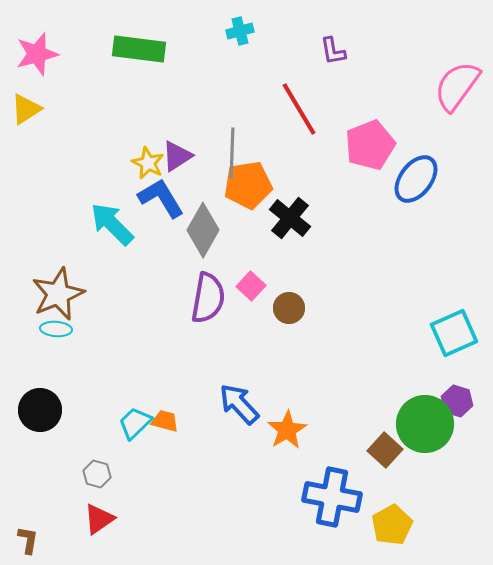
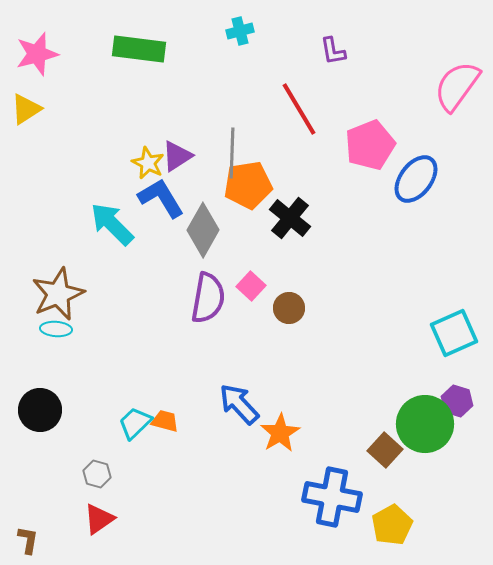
orange star: moved 7 px left, 3 px down
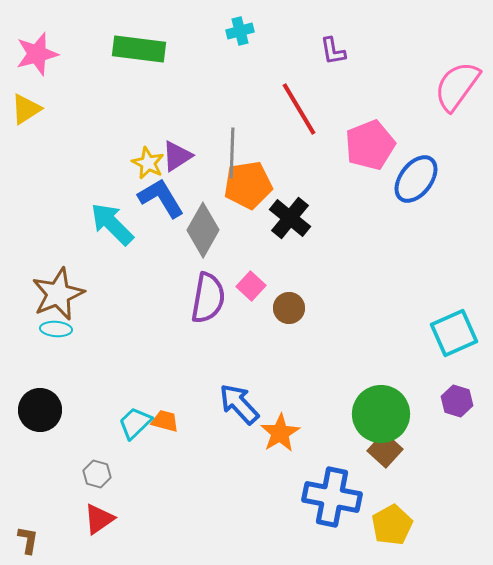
green circle: moved 44 px left, 10 px up
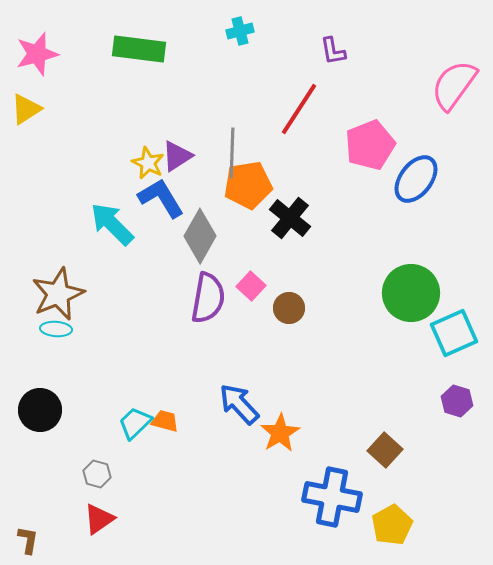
pink semicircle: moved 3 px left, 1 px up
red line: rotated 64 degrees clockwise
gray diamond: moved 3 px left, 6 px down
green circle: moved 30 px right, 121 px up
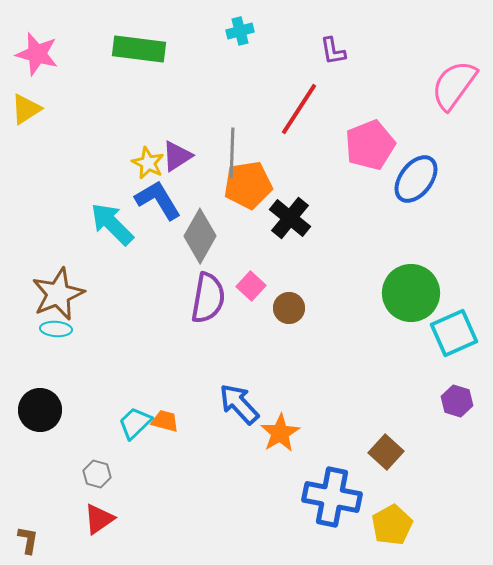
pink star: rotated 30 degrees clockwise
blue L-shape: moved 3 px left, 2 px down
brown square: moved 1 px right, 2 px down
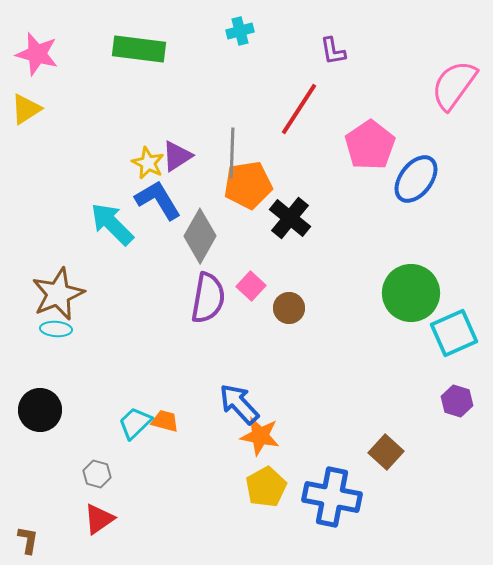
pink pentagon: rotated 12 degrees counterclockwise
orange star: moved 20 px left, 3 px down; rotated 30 degrees counterclockwise
yellow pentagon: moved 126 px left, 38 px up
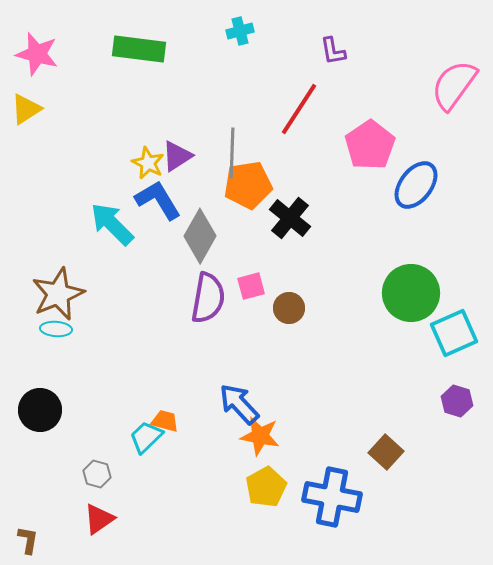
blue ellipse: moved 6 px down
pink square: rotated 32 degrees clockwise
cyan trapezoid: moved 11 px right, 14 px down
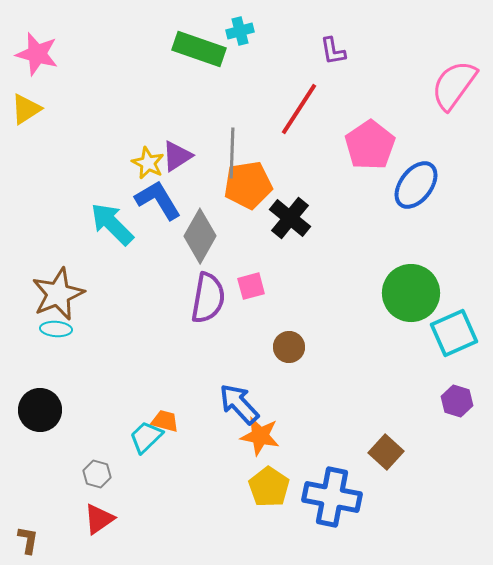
green rectangle: moved 60 px right; rotated 12 degrees clockwise
brown circle: moved 39 px down
yellow pentagon: moved 3 px right; rotated 9 degrees counterclockwise
